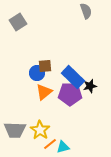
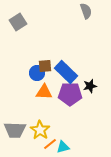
blue rectangle: moved 7 px left, 5 px up
orange triangle: rotated 42 degrees clockwise
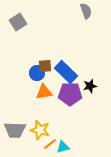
orange triangle: rotated 12 degrees counterclockwise
yellow star: rotated 18 degrees counterclockwise
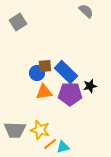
gray semicircle: rotated 28 degrees counterclockwise
